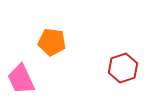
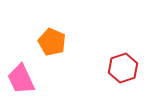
orange pentagon: rotated 16 degrees clockwise
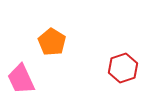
orange pentagon: rotated 8 degrees clockwise
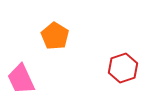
orange pentagon: moved 3 px right, 6 px up
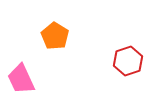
red hexagon: moved 5 px right, 7 px up
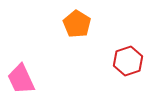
orange pentagon: moved 22 px right, 12 px up
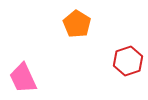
pink trapezoid: moved 2 px right, 1 px up
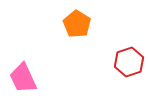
red hexagon: moved 1 px right, 1 px down
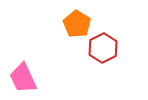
red hexagon: moved 26 px left, 14 px up; rotated 8 degrees counterclockwise
